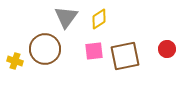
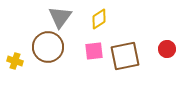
gray triangle: moved 6 px left
brown circle: moved 3 px right, 2 px up
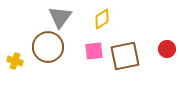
yellow diamond: moved 3 px right
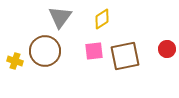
brown circle: moved 3 px left, 4 px down
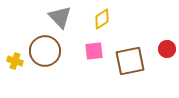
gray triangle: rotated 20 degrees counterclockwise
brown square: moved 5 px right, 5 px down
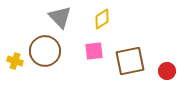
red circle: moved 22 px down
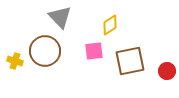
yellow diamond: moved 8 px right, 6 px down
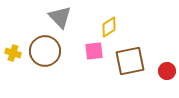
yellow diamond: moved 1 px left, 2 px down
yellow cross: moved 2 px left, 8 px up
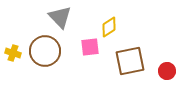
pink square: moved 4 px left, 4 px up
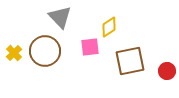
yellow cross: moved 1 px right; rotated 28 degrees clockwise
